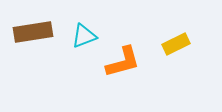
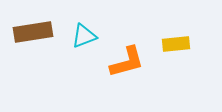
yellow rectangle: rotated 20 degrees clockwise
orange L-shape: moved 4 px right
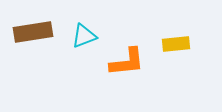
orange L-shape: rotated 9 degrees clockwise
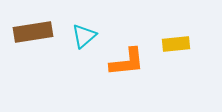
cyan triangle: rotated 20 degrees counterclockwise
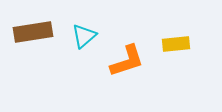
orange L-shape: moved 1 px up; rotated 12 degrees counterclockwise
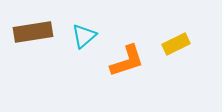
yellow rectangle: rotated 20 degrees counterclockwise
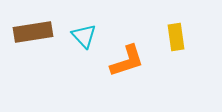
cyan triangle: rotated 32 degrees counterclockwise
yellow rectangle: moved 7 px up; rotated 72 degrees counterclockwise
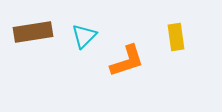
cyan triangle: rotated 28 degrees clockwise
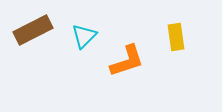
brown rectangle: moved 2 px up; rotated 18 degrees counterclockwise
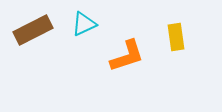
cyan triangle: moved 12 px up; rotated 20 degrees clockwise
orange L-shape: moved 5 px up
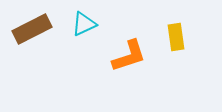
brown rectangle: moved 1 px left, 1 px up
orange L-shape: moved 2 px right
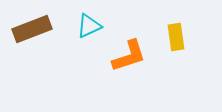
cyan triangle: moved 5 px right, 2 px down
brown rectangle: rotated 6 degrees clockwise
